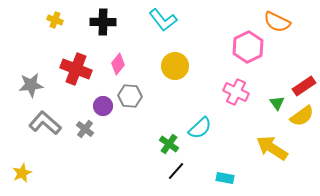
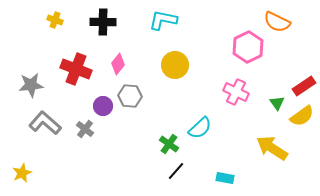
cyan L-shape: rotated 140 degrees clockwise
yellow circle: moved 1 px up
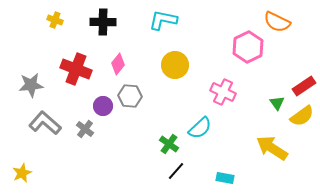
pink cross: moved 13 px left
